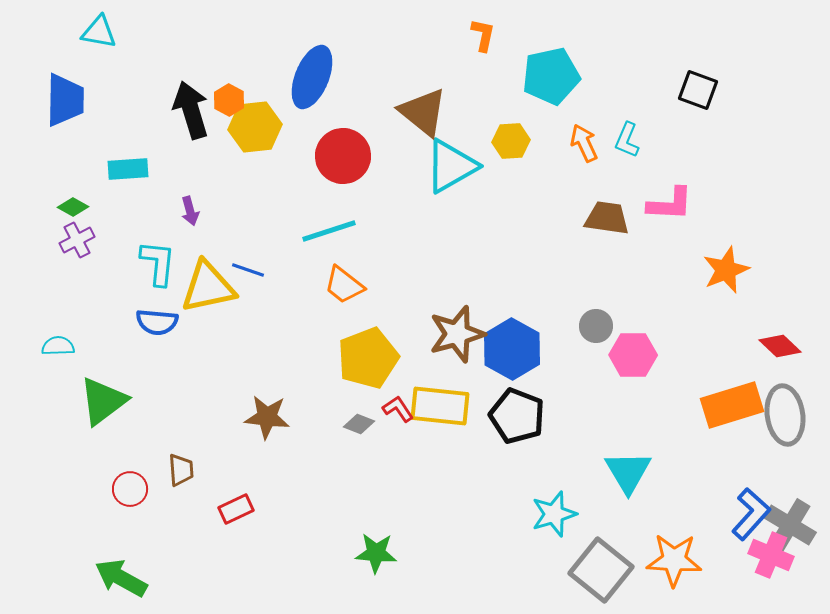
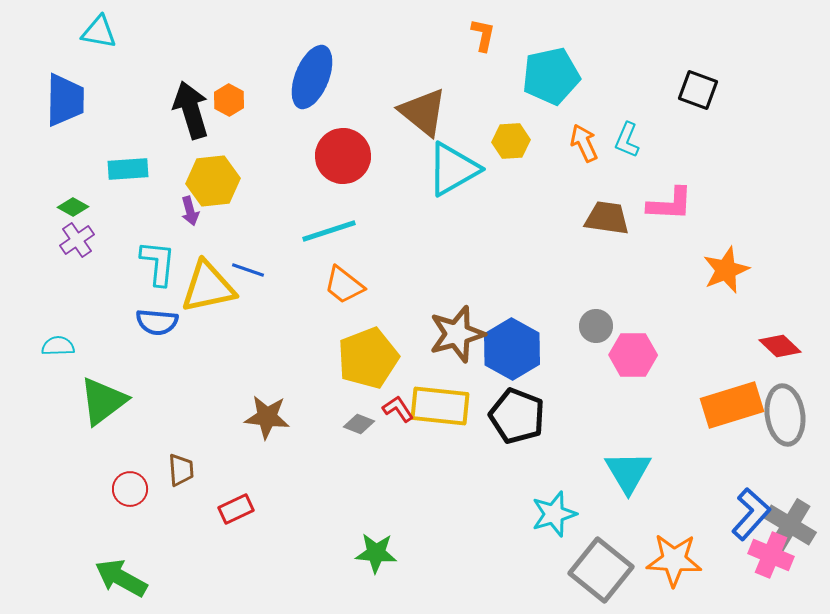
yellow hexagon at (255, 127): moved 42 px left, 54 px down
cyan triangle at (451, 166): moved 2 px right, 3 px down
purple cross at (77, 240): rotated 8 degrees counterclockwise
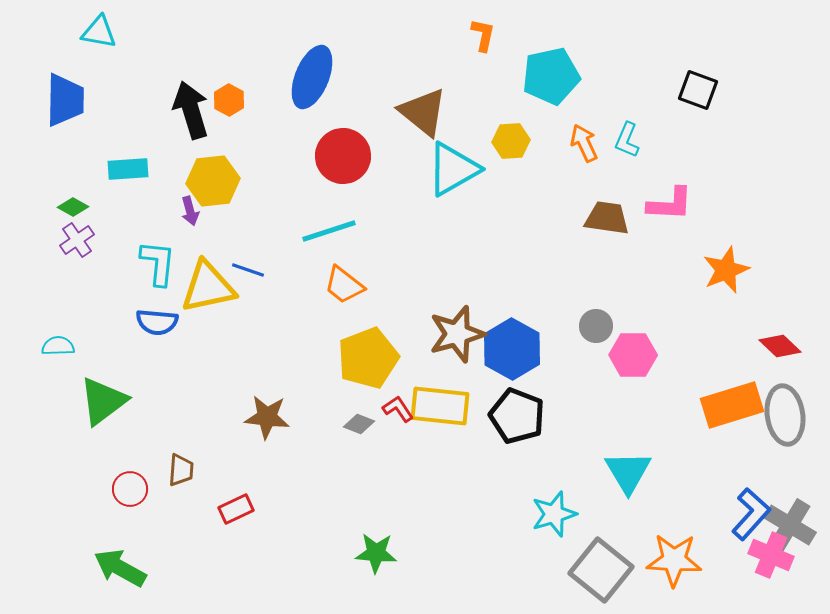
brown trapezoid at (181, 470): rotated 8 degrees clockwise
green arrow at (121, 578): moved 1 px left, 10 px up
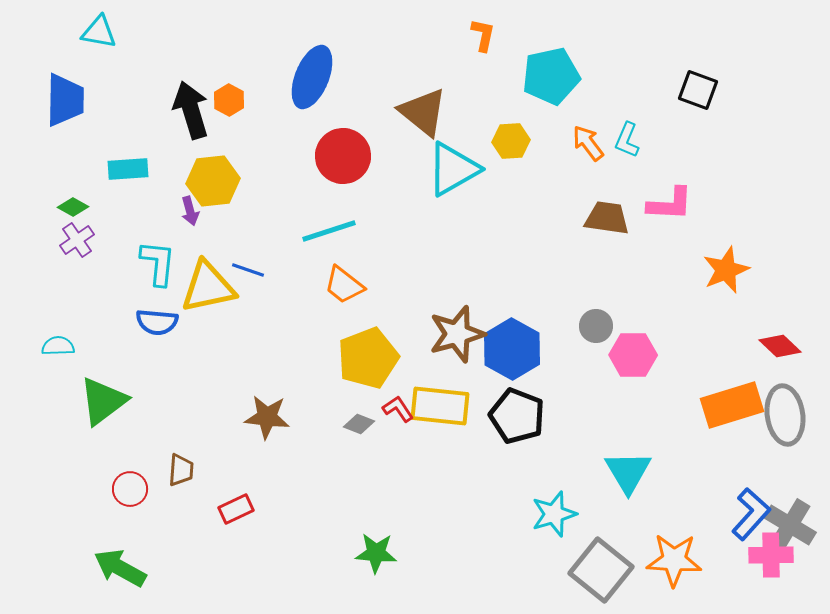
orange arrow at (584, 143): moved 4 px right; rotated 12 degrees counterclockwise
pink cross at (771, 555): rotated 24 degrees counterclockwise
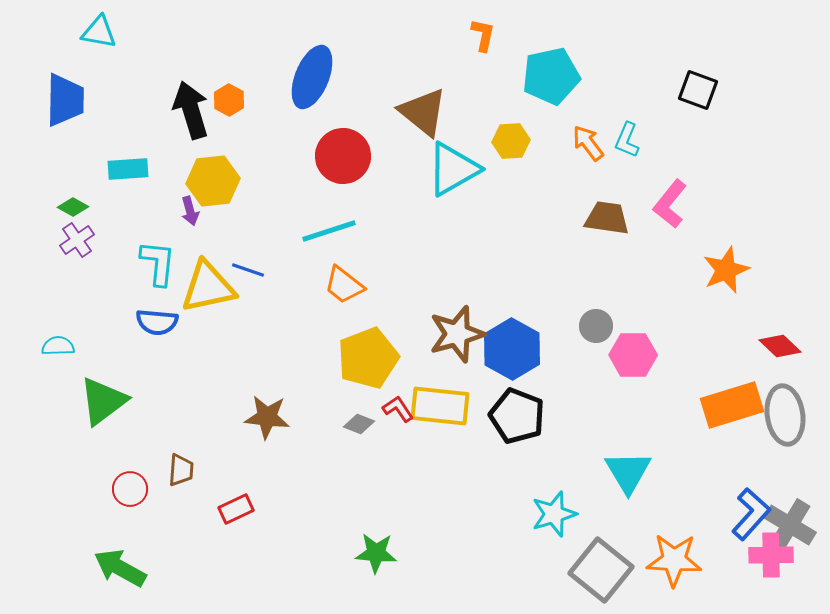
pink L-shape at (670, 204): rotated 126 degrees clockwise
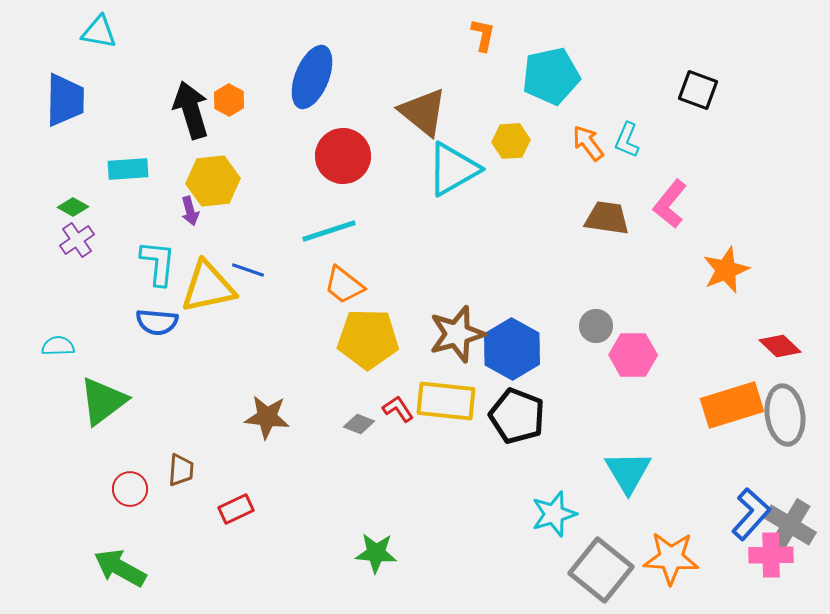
yellow pentagon at (368, 358): moved 19 px up; rotated 22 degrees clockwise
yellow rectangle at (440, 406): moved 6 px right, 5 px up
orange star at (674, 560): moved 3 px left, 2 px up
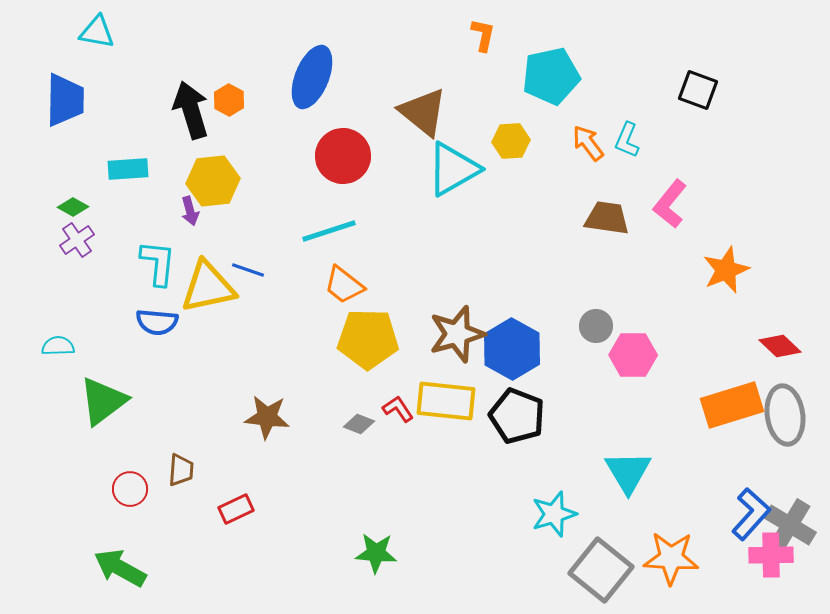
cyan triangle at (99, 32): moved 2 px left
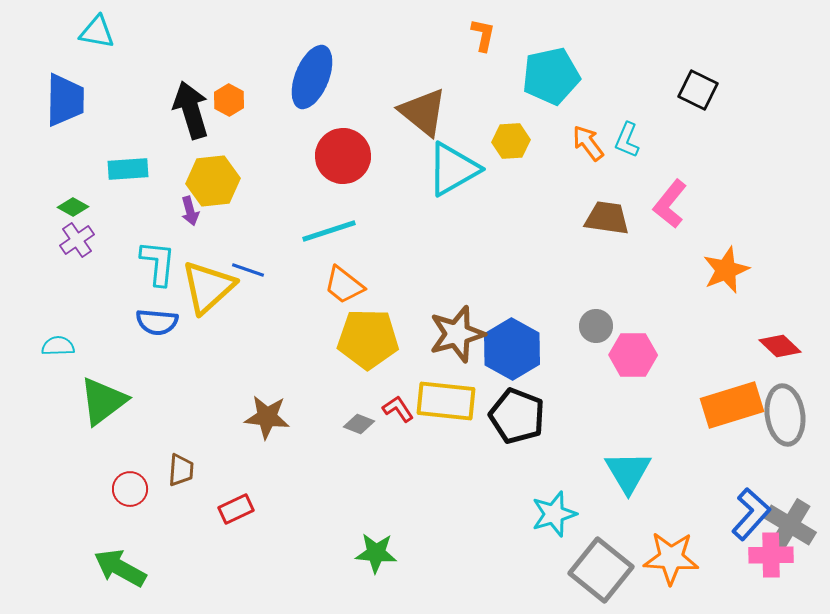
black square at (698, 90): rotated 6 degrees clockwise
yellow triangle at (208, 287): rotated 30 degrees counterclockwise
